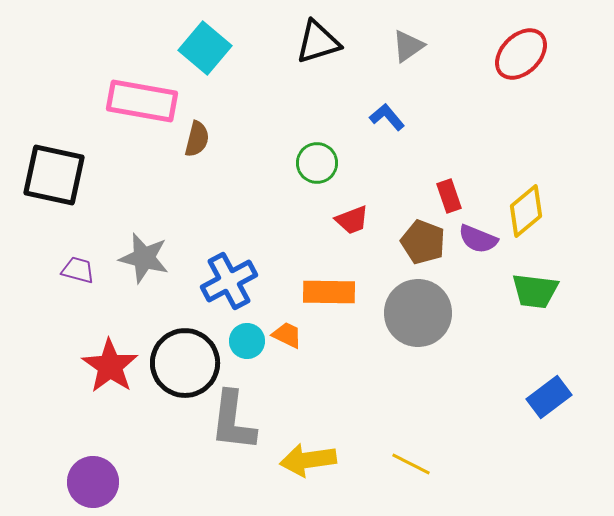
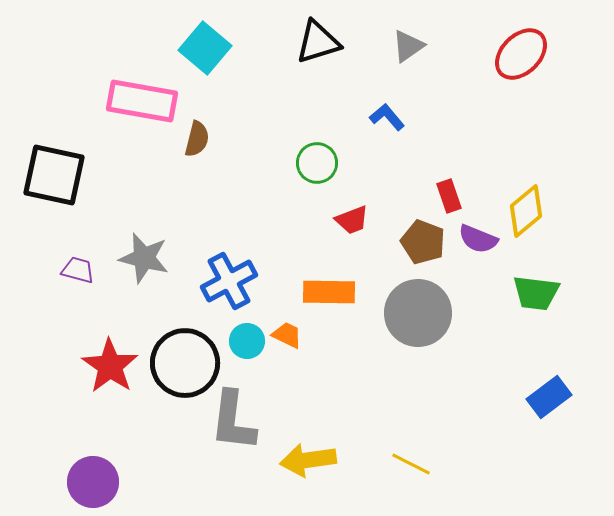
green trapezoid: moved 1 px right, 2 px down
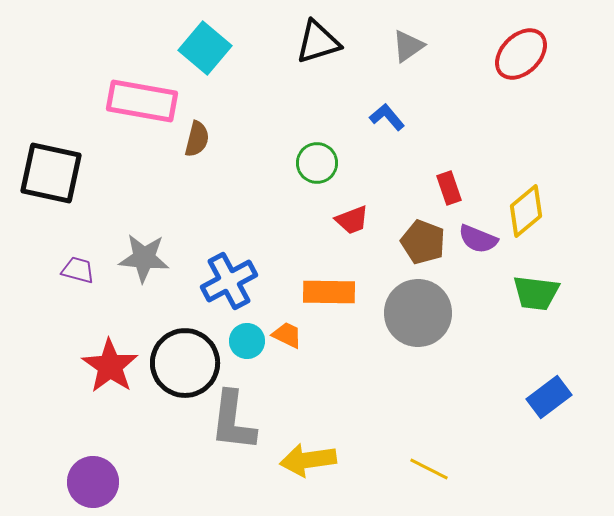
black square: moved 3 px left, 2 px up
red rectangle: moved 8 px up
gray star: rotated 9 degrees counterclockwise
yellow line: moved 18 px right, 5 px down
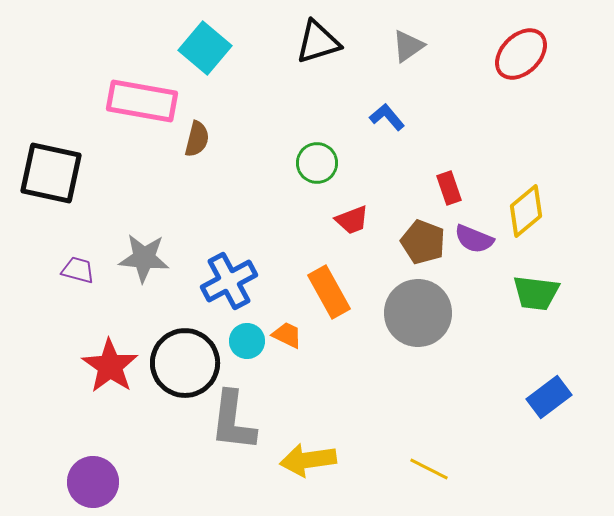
purple semicircle: moved 4 px left
orange rectangle: rotated 60 degrees clockwise
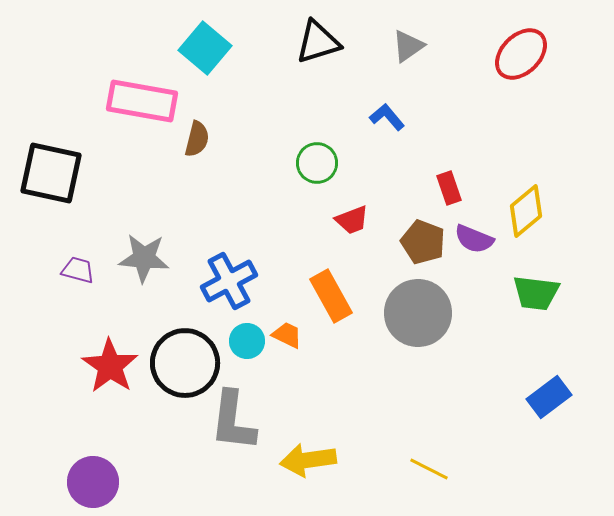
orange rectangle: moved 2 px right, 4 px down
